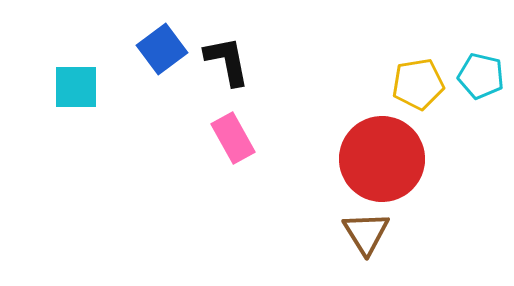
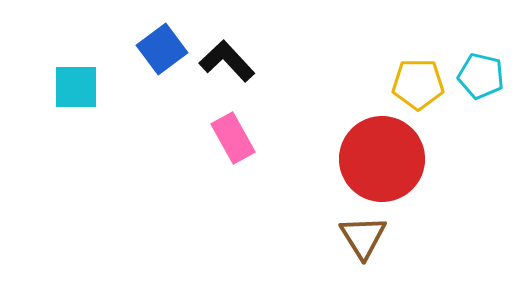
black L-shape: rotated 32 degrees counterclockwise
yellow pentagon: rotated 9 degrees clockwise
brown triangle: moved 3 px left, 4 px down
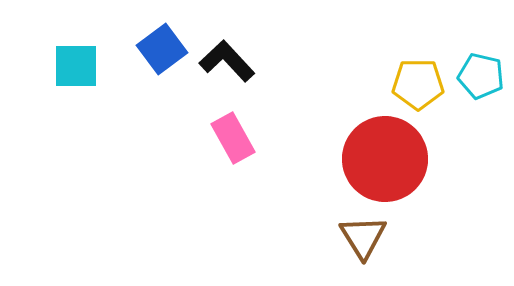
cyan square: moved 21 px up
red circle: moved 3 px right
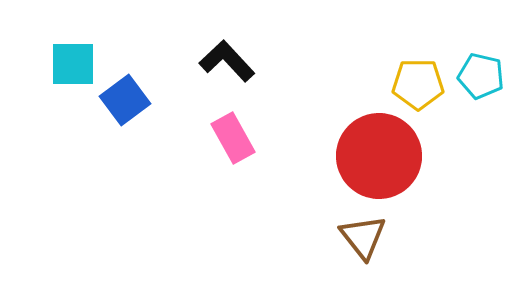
blue square: moved 37 px left, 51 px down
cyan square: moved 3 px left, 2 px up
red circle: moved 6 px left, 3 px up
brown triangle: rotated 6 degrees counterclockwise
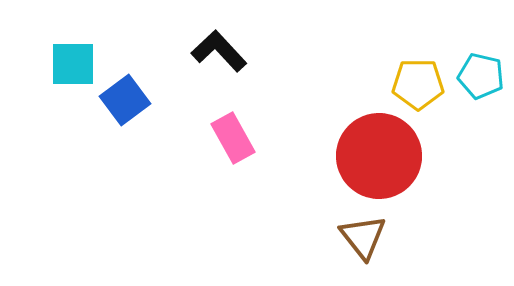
black L-shape: moved 8 px left, 10 px up
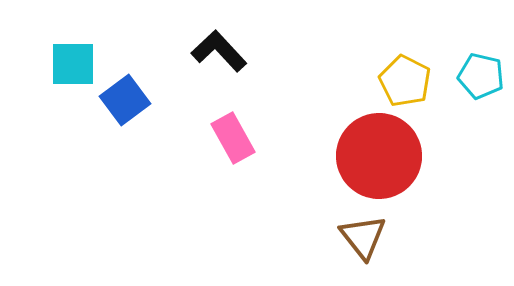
yellow pentagon: moved 13 px left, 3 px up; rotated 27 degrees clockwise
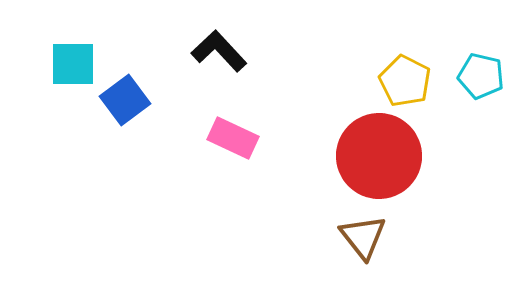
pink rectangle: rotated 36 degrees counterclockwise
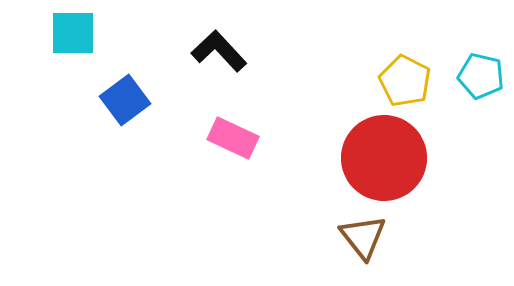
cyan square: moved 31 px up
red circle: moved 5 px right, 2 px down
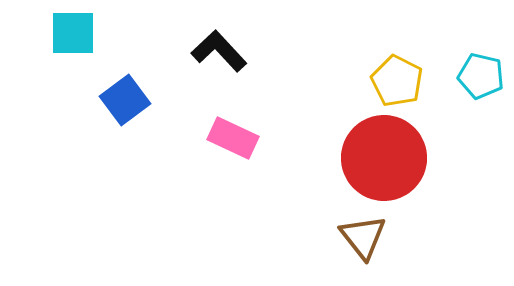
yellow pentagon: moved 8 px left
